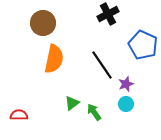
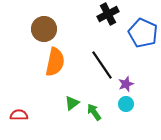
brown circle: moved 1 px right, 6 px down
blue pentagon: moved 12 px up
orange semicircle: moved 1 px right, 3 px down
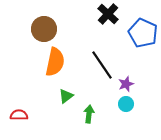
black cross: rotated 20 degrees counterclockwise
green triangle: moved 6 px left, 7 px up
green arrow: moved 5 px left, 2 px down; rotated 42 degrees clockwise
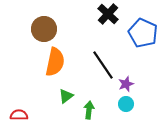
black line: moved 1 px right
green arrow: moved 4 px up
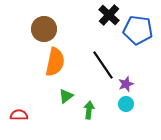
black cross: moved 1 px right, 1 px down
blue pentagon: moved 5 px left, 3 px up; rotated 16 degrees counterclockwise
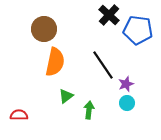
cyan circle: moved 1 px right, 1 px up
